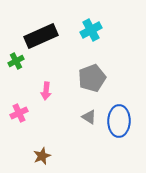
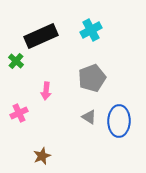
green cross: rotated 21 degrees counterclockwise
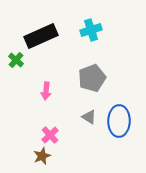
cyan cross: rotated 10 degrees clockwise
green cross: moved 1 px up
pink cross: moved 31 px right, 22 px down; rotated 18 degrees counterclockwise
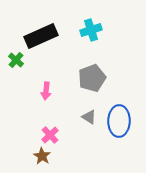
brown star: rotated 18 degrees counterclockwise
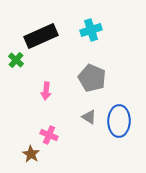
gray pentagon: rotated 28 degrees counterclockwise
pink cross: moved 1 px left; rotated 24 degrees counterclockwise
brown star: moved 11 px left, 2 px up
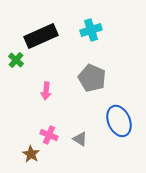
gray triangle: moved 9 px left, 22 px down
blue ellipse: rotated 24 degrees counterclockwise
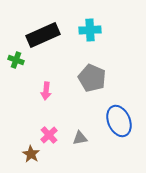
cyan cross: moved 1 px left; rotated 15 degrees clockwise
black rectangle: moved 2 px right, 1 px up
green cross: rotated 21 degrees counterclockwise
pink cross: rotated 24 degrees clockwise
gray triangle: moved 1 px up; rotated 42 degrees counterclockwise
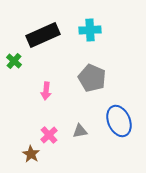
green cross: moved 2 px left, 1 px down; rotated 21 degrees clockwise
gray triangle: moved 7 px up
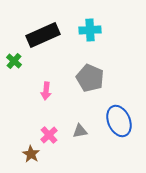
gray pentagon: moved 2 px left
